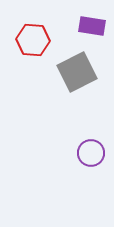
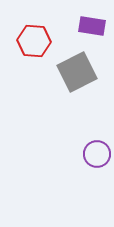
red hexagon: moved 1 px right, 1 px down
purple circle: moved 6 px right, 1 px down
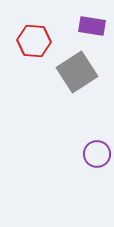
gray square: rotated 6 degrees counterclockwise
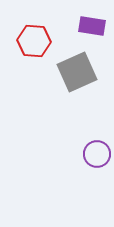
gray square: rotated 9 degrees clockwise
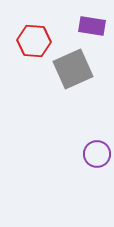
gray square: moved 4 px left, 3 px up
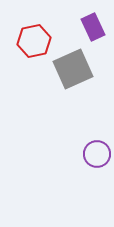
purple rectangle: moved 1 px right, 1 px down; rotated 56 degrees clockwise
red hexagon: rotated 16 degrees counterclockwise
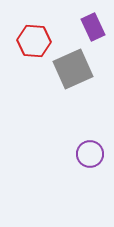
red hexagon: rotated 16 degrees clockwise
purple circle: moved 7 px left
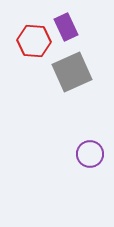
purple rectangle: moved 27 px left
gray square: moved 1 px left, 3 px down
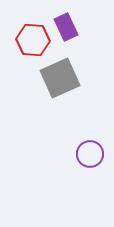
red hexagon: moved 1 px left, 1 px up
gray square: moved 12 px left, 6 px down
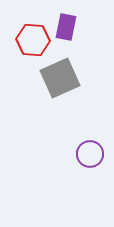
purple rectangle: rotated 36 degrees clockwise
